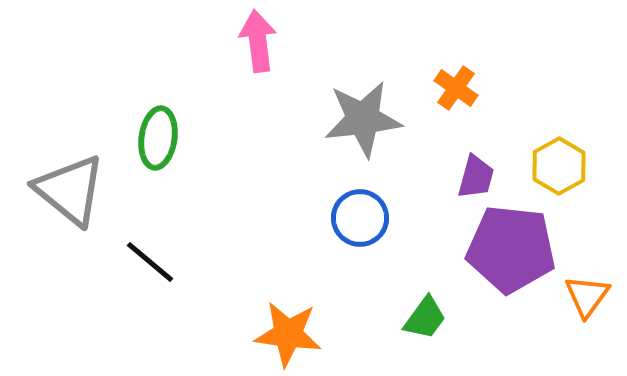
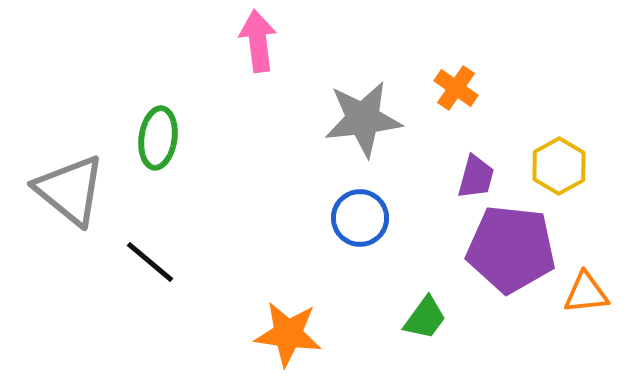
orange triangle: moved 1 px left, 3 px up; rotated 48 degrees clockwise
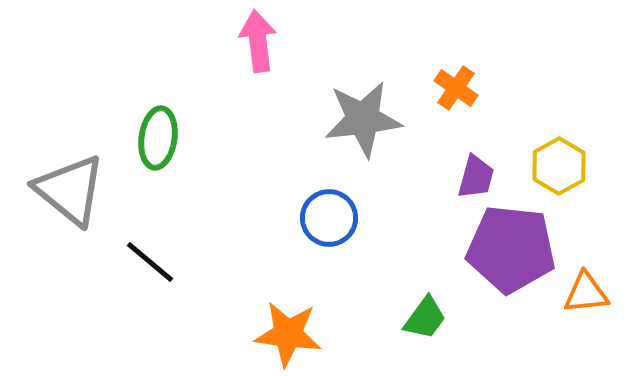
blue circle: moved 31 px left
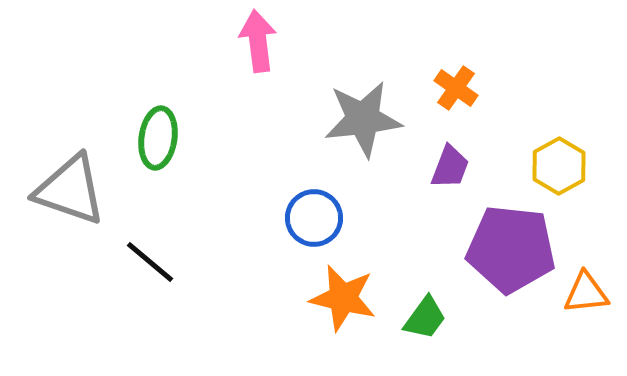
purple trapezoid: moved 26 px left, 10 px up; rotated 6 degrees clockwise
gray triangle: rotated 20 degrees counterclockwise
blue circle: moved 15 px left
orange star: moved 55 px right, 36 px up; rotated 6 degrees clockwise
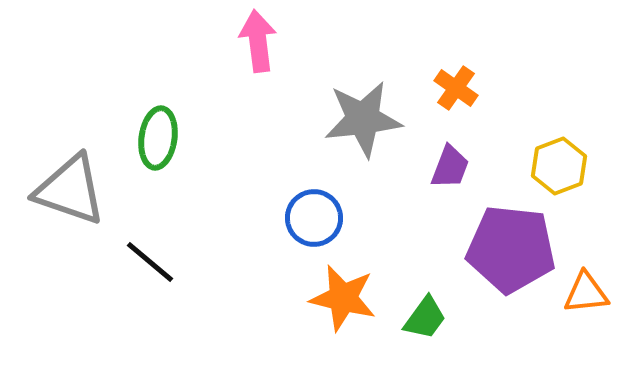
yellow hexagon: rotated 8 degrees clockwise
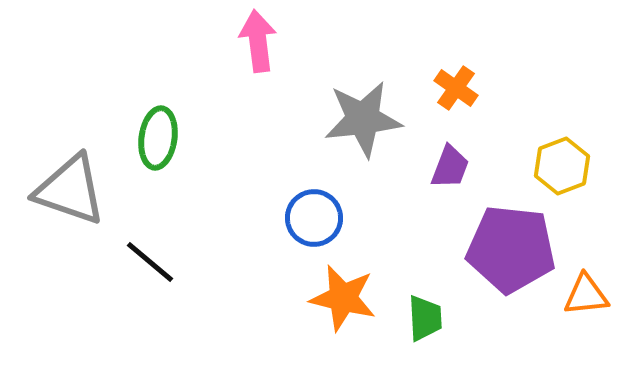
yellow hexagon: moved 3 px right
orange triangle: moved 2 px down
green trapezoid: rotated 39 degrees counterclockwise
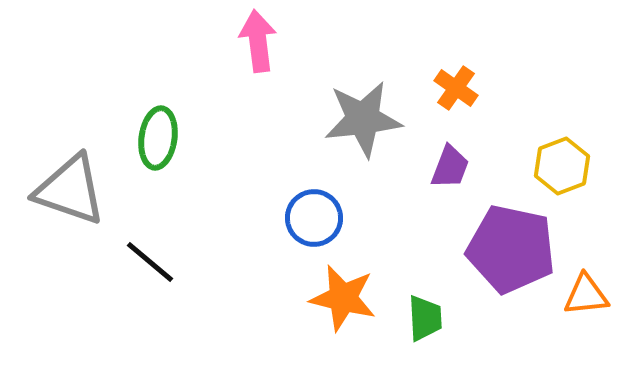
purple pentagon: rotated 6 degrees clockwise
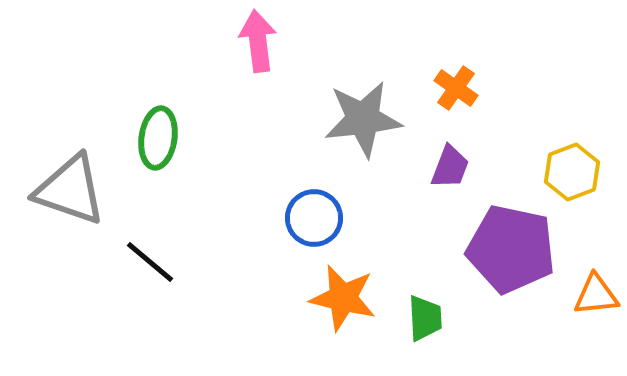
yellow hexagon: moved 10 px right, 6 px down
orange triangle: moved 10 px right
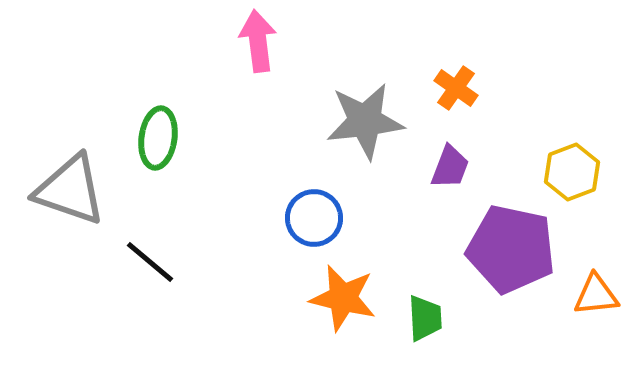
gray star: moved 2 px right, 2 px down
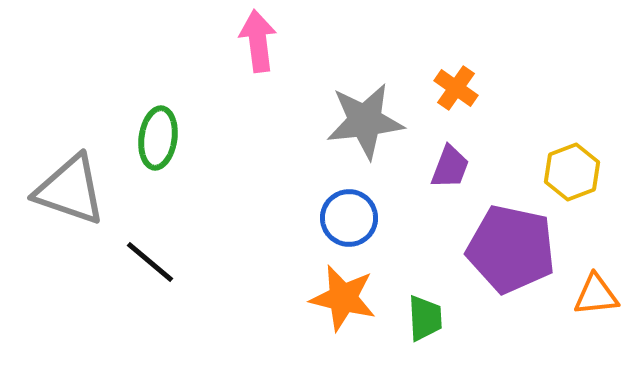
blue circle: moved 35 px right
